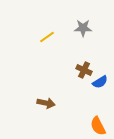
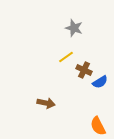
gray star: moved 9 px left; rotated 18 degrees clockwise
yellow line: moved 19 px right, 20 px down
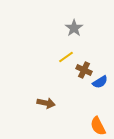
gray star: rotated 18 degrees clockwise
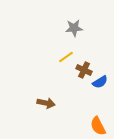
gray star: rotated 30 degrees clockwise
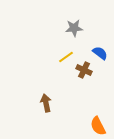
blue semicircle: moved 29 px up; rotated 112 degrees counterclockwise
brown arrow: rotated 114 degrees counterclockwise
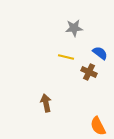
yellow line: rotated 49 degrees clockwise
brown cross: moved 5 px right, 2 px down
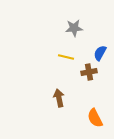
blue semicircle: rotated 98 degrees counterclockwise
brown cross: rotated 35 degrees counterclockwise
brown arrow: moved 13 px right, 5 px up
orange semicircle: moved 3 px left, 8 px up
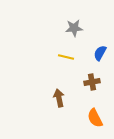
brown cross: moved 3 px right, 10 px down
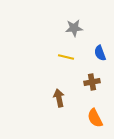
blue semicircle: rotated 49 degrees counterclockwise
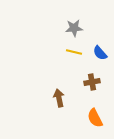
blue semicircle: rotated 21 degrees counterclockwise
yellow line: moved 8 px right, 5 px up
